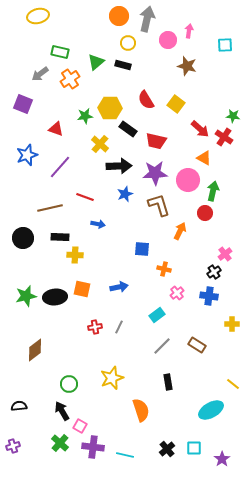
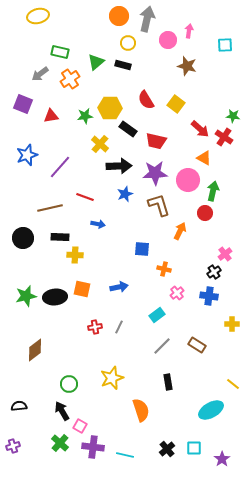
red triangle at (56, 129): moved 5 px left, 13 px up; rotated 28 degrees counterclockwise
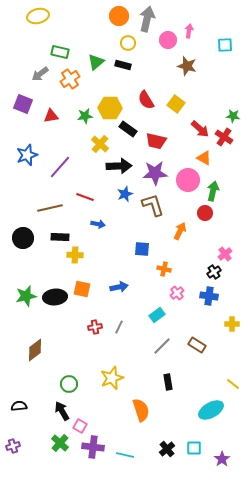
brown L-shape at (159, 205): moved 6 px left
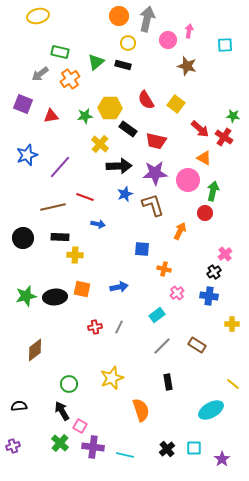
brown line at (50, 208): moved 3 px right, 1 px up
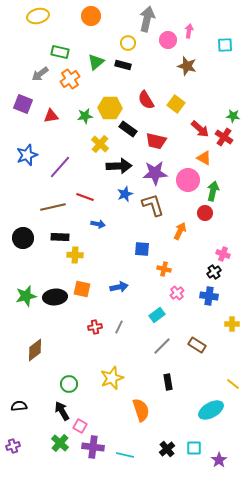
orange circle at (119, 16): moved 28 px left
pink cross at (225, 254): moved 2 px left; rotated 32 degrees counterclockwise
purple star at (222, 459): moved 3 px left, 1 px down
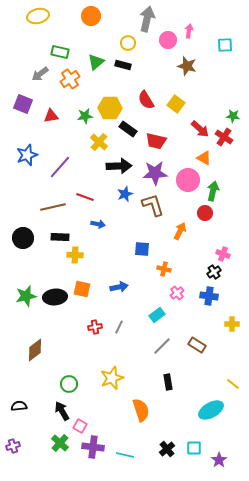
yellow cross at (100, 144): moved 1 px left, 2 px up
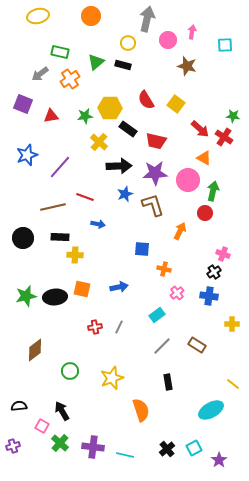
pink arrow at (189, 31): moved 3 px right, 1 px down
green circle at (69, 384): moved 1 px right, 13 px up
pink square at (80, 426): moved 38 px left
cyan square at (194, 448): rotated 28 degrees counterclockwise
